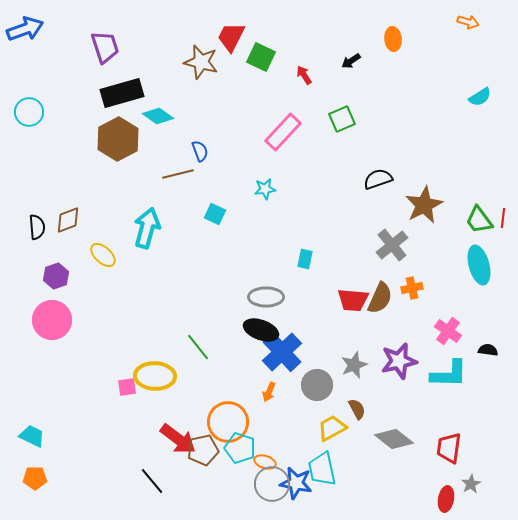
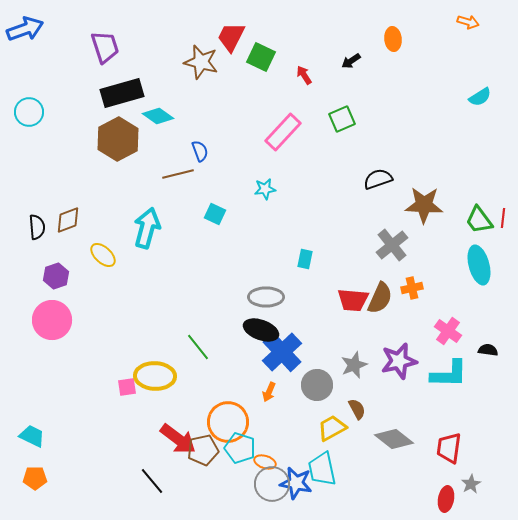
brown star at (424, 205): rotated 30 degrees clockwise
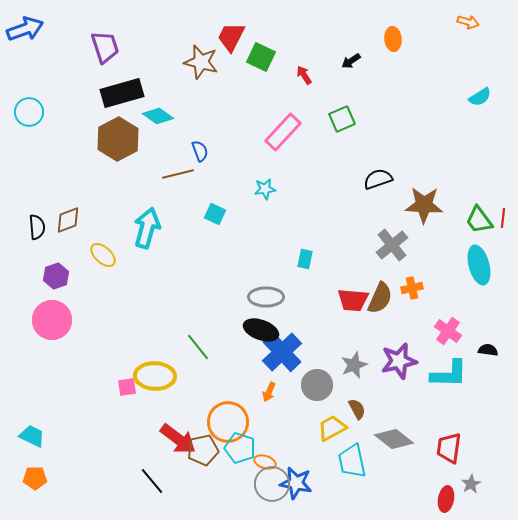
cyan trapezoid at (322, 469): moved 30 px right, 8 px up
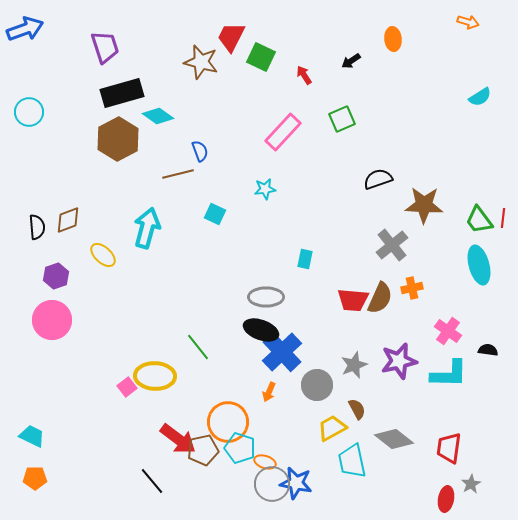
pink square at (127, 387): rotated 30 degrees counterclockwise
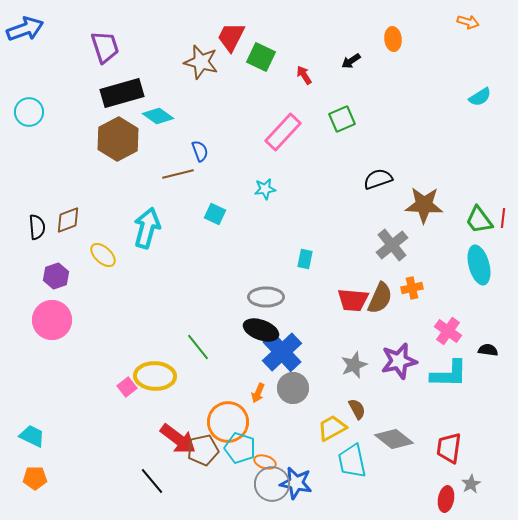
gray circle at (317, 385): moved 24 px left, 3 px down
orange arrow at (269, 392): moved 11 px left, 1 px down
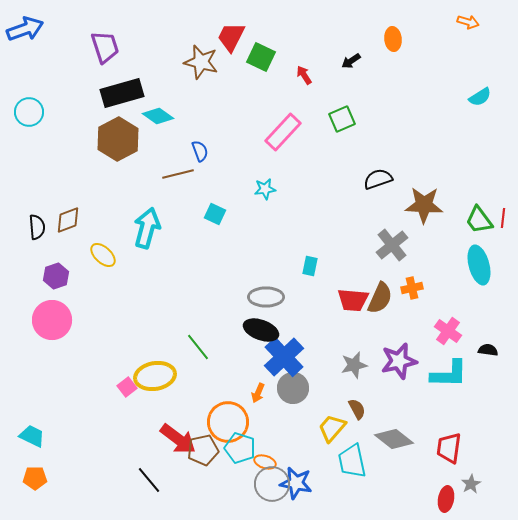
cyan rectangle at (305, 259): moved 5 px right, 7 px down
blue cross at (282, 352): moved 2 px right, 5 px down
gray star at (354, 365): rotated 8 degrees clockwise
yellow ellipse at (155, 376): rotated 12 degrees counterclockwise
yellow trapezoid at (332, 428): rotated 20 degrees counterclockwise
black line at (152, 481): moved 3 px left, 1 px up
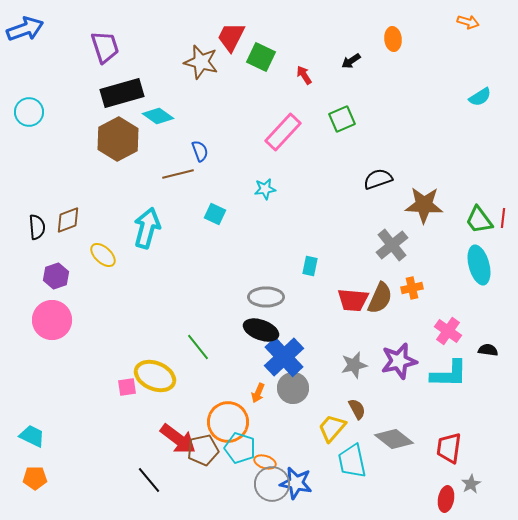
yellow ellipse at (155, 376): rotated 33 degrees clockwise
pink square at (127, 387): rotated 30 degrees clockwise
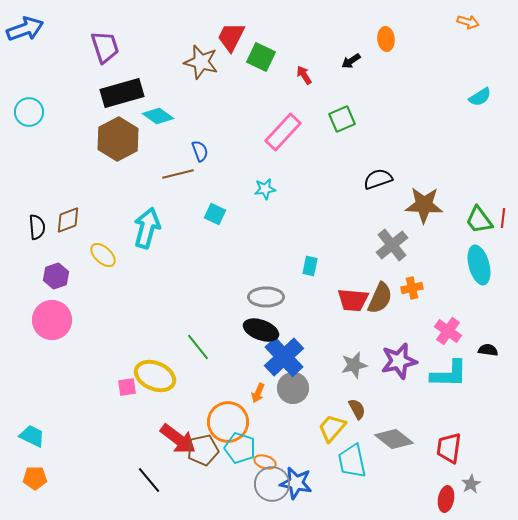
orange ellipse at (393, 39): moved 7 px left
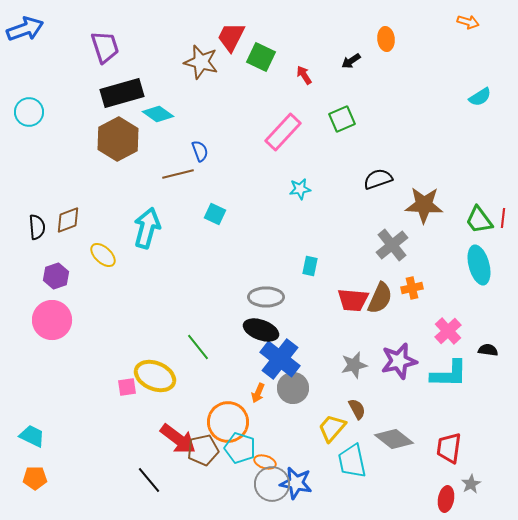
cyan diamond at (158, 116): moved 2 px up
cyan star at (265, 189): moved 35 px right
pink cross at (448, 331): rotated 12 degrees clockwise
blue cross at (284, 357): moved 4 px left, 2 px down; rotated 9 degrees counterclockwise
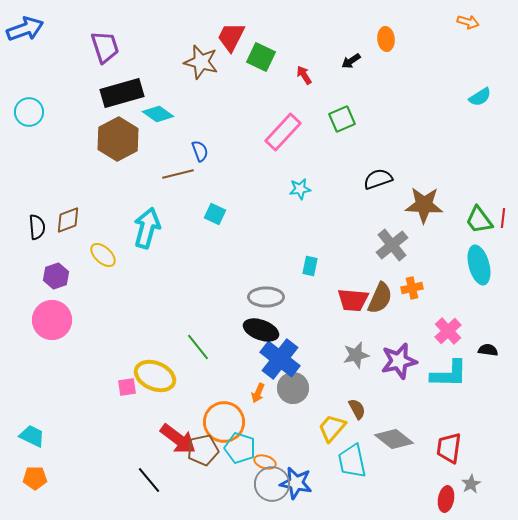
gray star at (354, 365): moved 2 px right, 10 px up
orange circle at (228, 422): moved 4 px left
